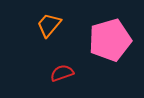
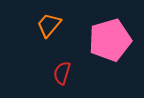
red semicircle: rotated 55 degrees counterclockwise
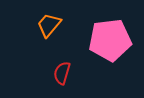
pink pentagon: rotated 9 degrees clockwise
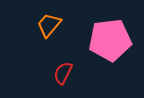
red semicircle: moved 1 px right; rotated 10 degrees clockwise
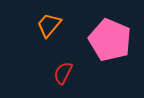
pink pentagon: rotated 30 degrees clockwise
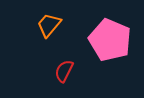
red semicircle: moved 1 px right, 2 px up
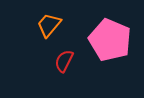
red semicircle: moved 10 px up
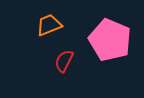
orange trapezoid: rotated 28 degrees clockwise
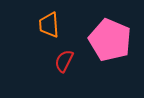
orange trapezoid: rotated 72 degrees counterclockwise
